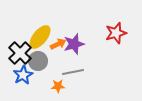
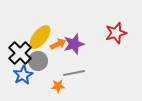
gray line: moved 1 px right, 1 px down
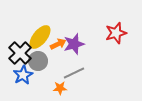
gray line: rotated 15 degrees counterclockwise
orange star: moved 2 px right, 2 px down
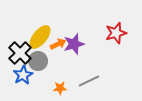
gray line: moved 15 px right, 8 px down
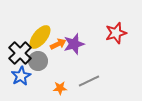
blue star: moved 2 px left, 1 px down
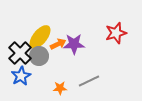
purple star: rotated 15 degrees clockwise
gray circle: moved 1 px right, 5 px up
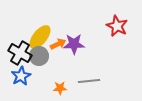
red star: moved 1 px right, 7 px up; rotated 30 degrees counterclockwise
black cross: rotated 15 degrees counterclockwise
gray line: rotated 20 degrees clockwise
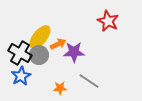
red star: moved 9 px left, 5 px up
purple star: moved 8 px down
gray circle: moved 1 px up
gray line: rotated 40 degrees clockwise
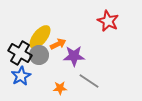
purple star: moved 4 px down
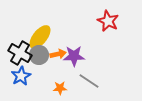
orange arrow: moved 10 px down; rotated 14 degrees clockwise
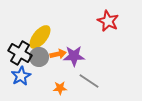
gray circle: moved 2 px down
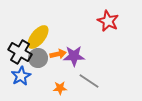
yellow ellipse: moved 2 px left
black cross: moved 1 px up
gray circle: moved 1 px left, 1 px down
